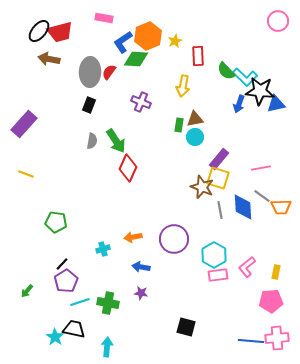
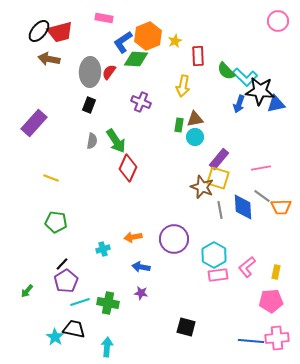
purple rectangle at (24, 124): moved 10 px right, 1 px up
yellow line at (26, 174): moved 25 px right, 4 px down
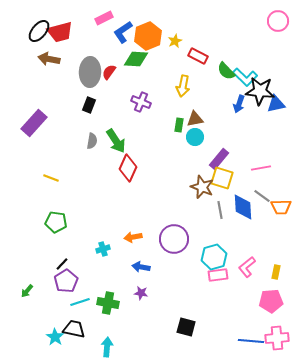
pink rectangle at (104, 18): rotated 36 degrees counterclockwise
blue L-shape at (123, 42): moved 10 px up
red rectangle at (198, 56): rotated 60 degrees counterclockwise
yellow square at (218, 178): moved 4 px right
cyan hexagon at (214, 255): moved 2 px down; rotated 15 degrees clockwise
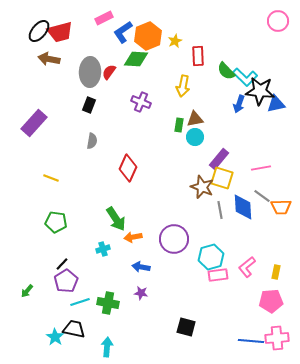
red rectangle at (198, 56): rotated 60 degrees clockwise
green arrow at (116, 141): moved 78 px down
cyan hexagon at (214, 257): moved 3 px left
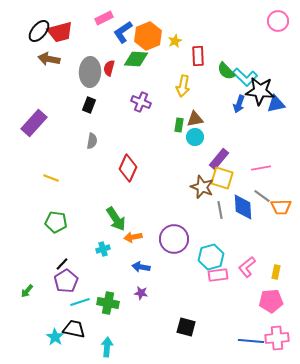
red semicircle at (109, 72): moved 4 px up; rotated 21 degrees counterclockwise
